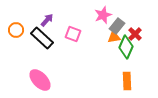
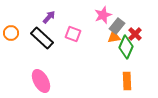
purple arrow: moved 2 px right, 3 px up
orange circle: moved 5 px left, 3 px down
pink ellipse: moved 1 px right, 1 px down; rotated 15 degrees clockwise
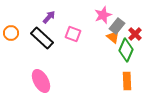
orange triangle: moved 1 px left; rotated 48 degrees clockwise
green diamond: moved 3 px down
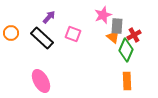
gray rectangle: rotated 35 degrees counterclockwise
red cross: moved 1 px left, 1 px down; rotated 16 degrees clockwise
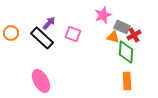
purple arrow: moved 6 px down
gray rectangle: moved 5 px right, 1 px down; rotated 70 degrees counterclockwise
orange triangle: rotated 24 degrees counterclockwise
green diamond: moved 2 px down; rotated 20 degrees counterclockwise
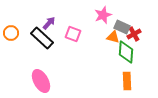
red cross: moved 1 px up
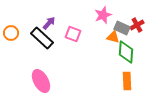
gray rectangle: moved 1 px down
red cross: moved 3 px right, 9 px up
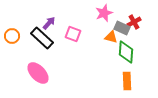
pink star: moved 1 px right, 2 px up
red cross: moved 3 px left, 3 px up
orange circle: moved 1 px right, 3 px down
orange triangle: moved 2 px left
pink ellipse: moved 3 px left, 8 px up; rotated 15 degrees counterclockwise
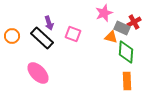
purple arrow: rotated 120 degrees clockwise
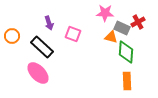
pink star: moved 1 px right; rotated 24 degrees clockwise
red cross: moved 4 px right
black rectangle: moved 9 px down
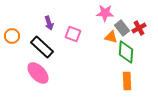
red cross: moved 1 px right, 6 px down
gray rectangle: rotated 28 degrees clockwise
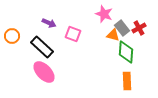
pink star: moved 1 px left, 1 px down; rotated 18 degrees clockwise
purple arrow: rotated 48 degrees counterclockwise
orange triangle: moved 2 px right, 2 px up
pink ellipse: moved 6 px right, 1 px up
